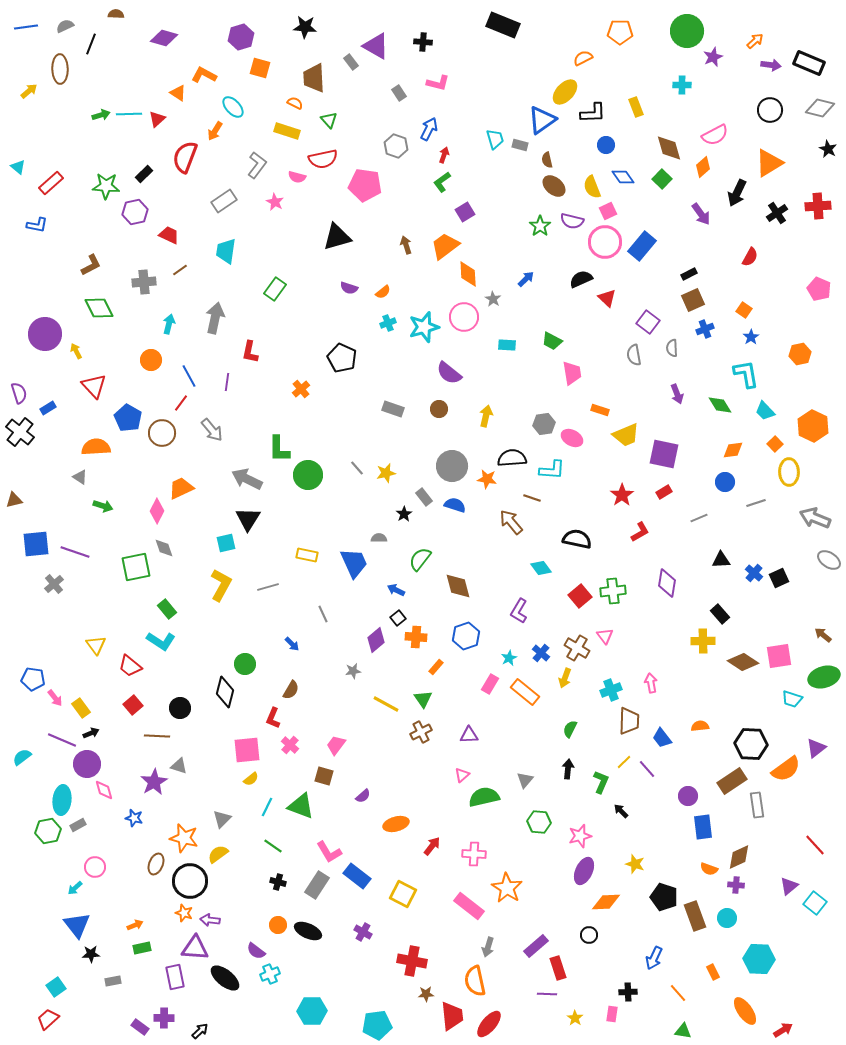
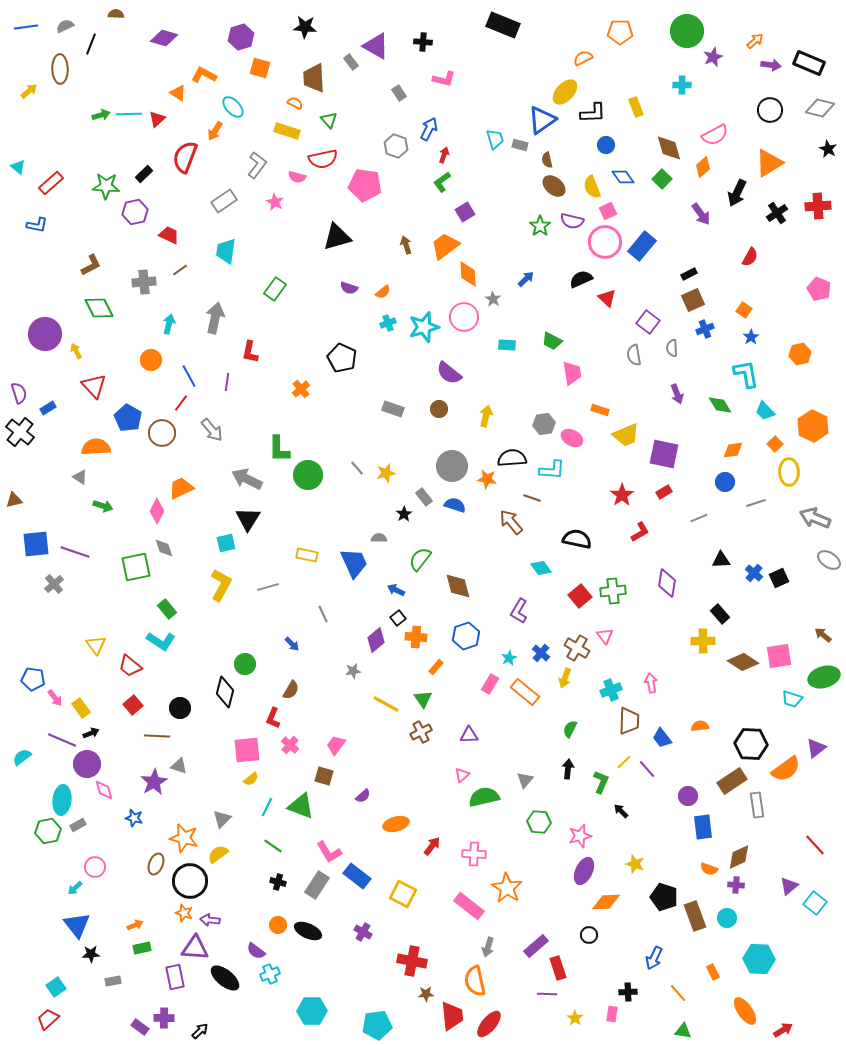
pink L-shape at (438, 83): moved 6 px right, 4 px up
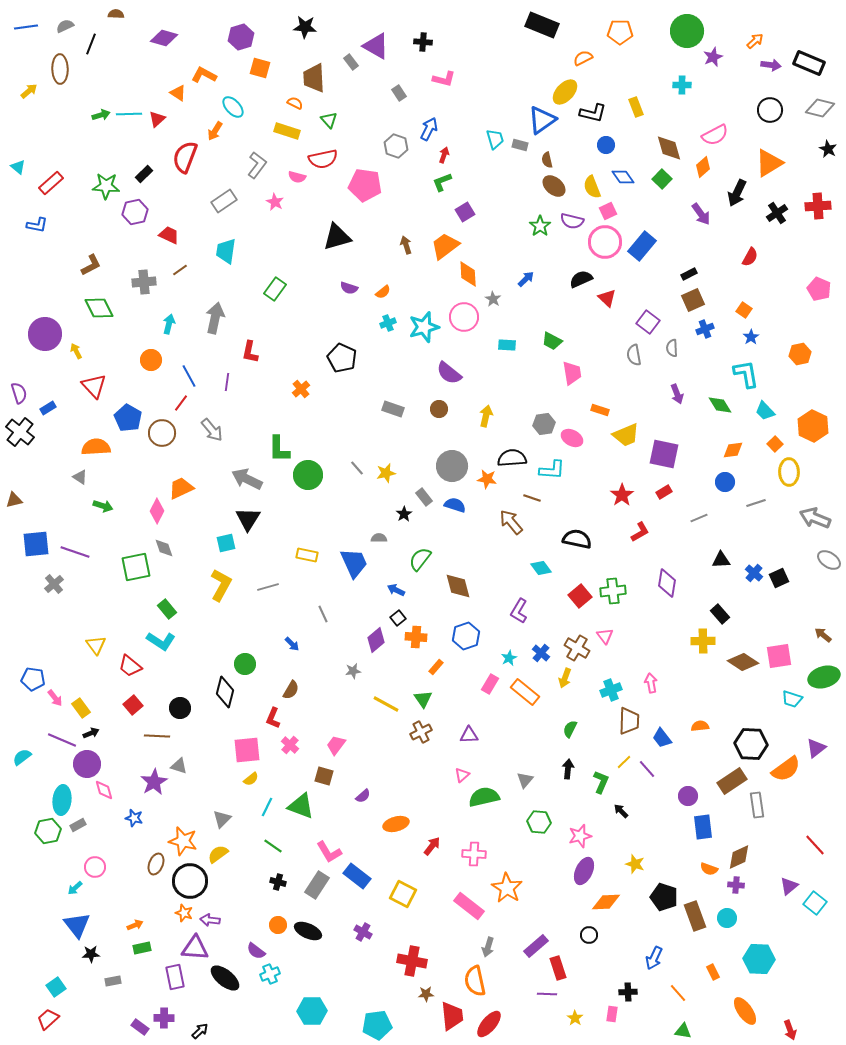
black rectangle at (503, 25): moved 39 px right
black L-shape at (593, 113): rotated 16 degrees clockwise
green L-shape at (442, 182): rotated 15 degrees clockwise
orange star at (184, 838): moved 1 px left, 3 px down
red arrow at (783, 1030): moved 7 px right; rotated 102 degrees clockwise
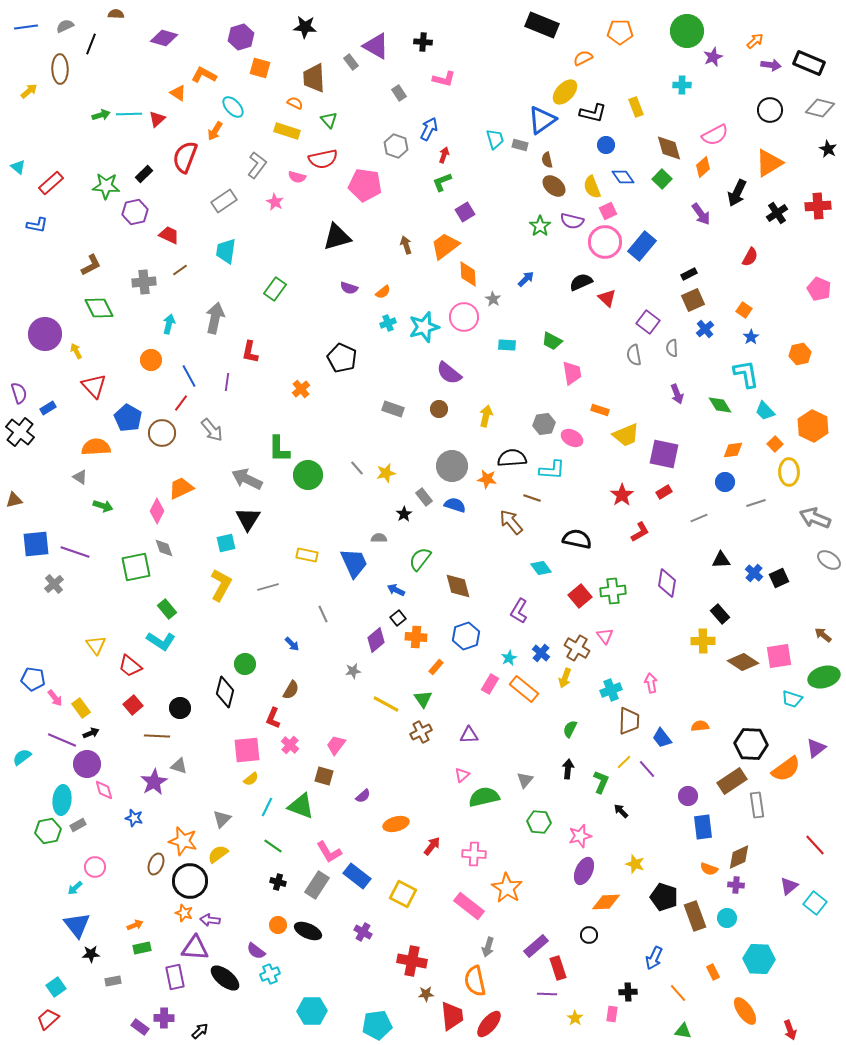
black semicircle at (581, 279): moved 3 px down
blue cross at (705, 329): rotated 18 degrees counterclockwise
orange rectangle at (525, 692): moved 1 px left, 3 px up
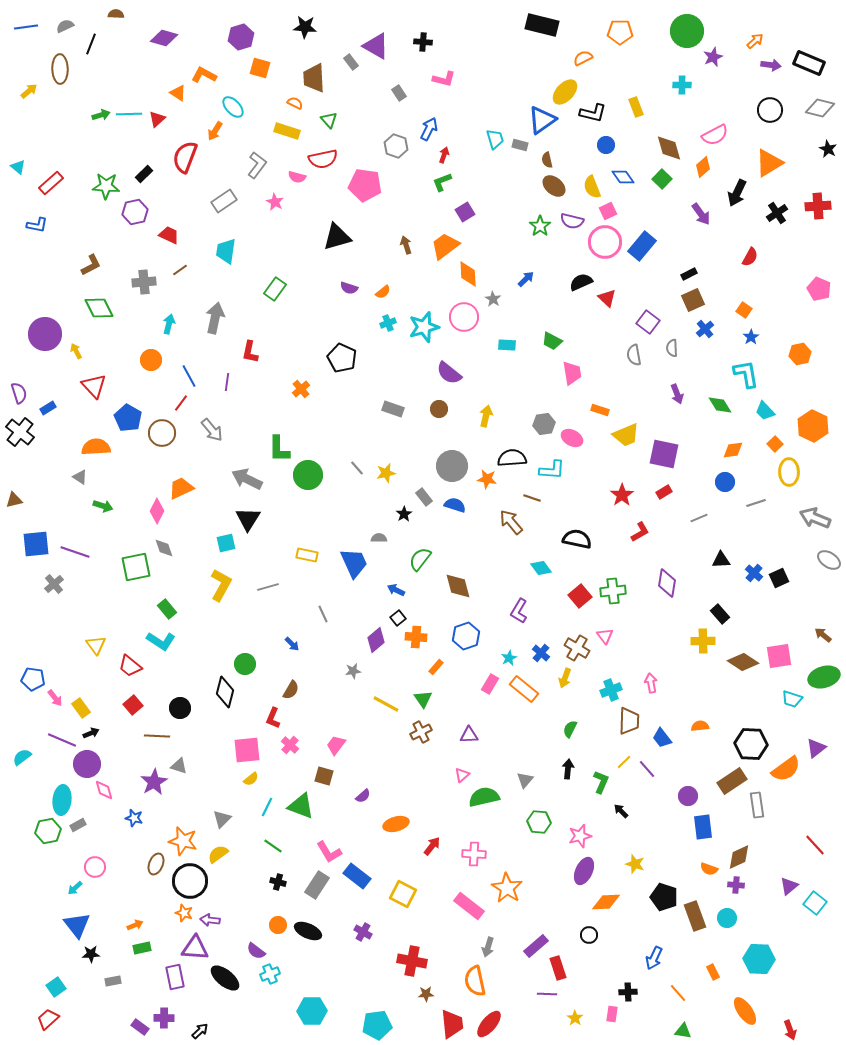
black rectangle at (542, 25): rotated 8 degrees counterclockwise
red trapezoid at (452, 1016): moved 8 px down
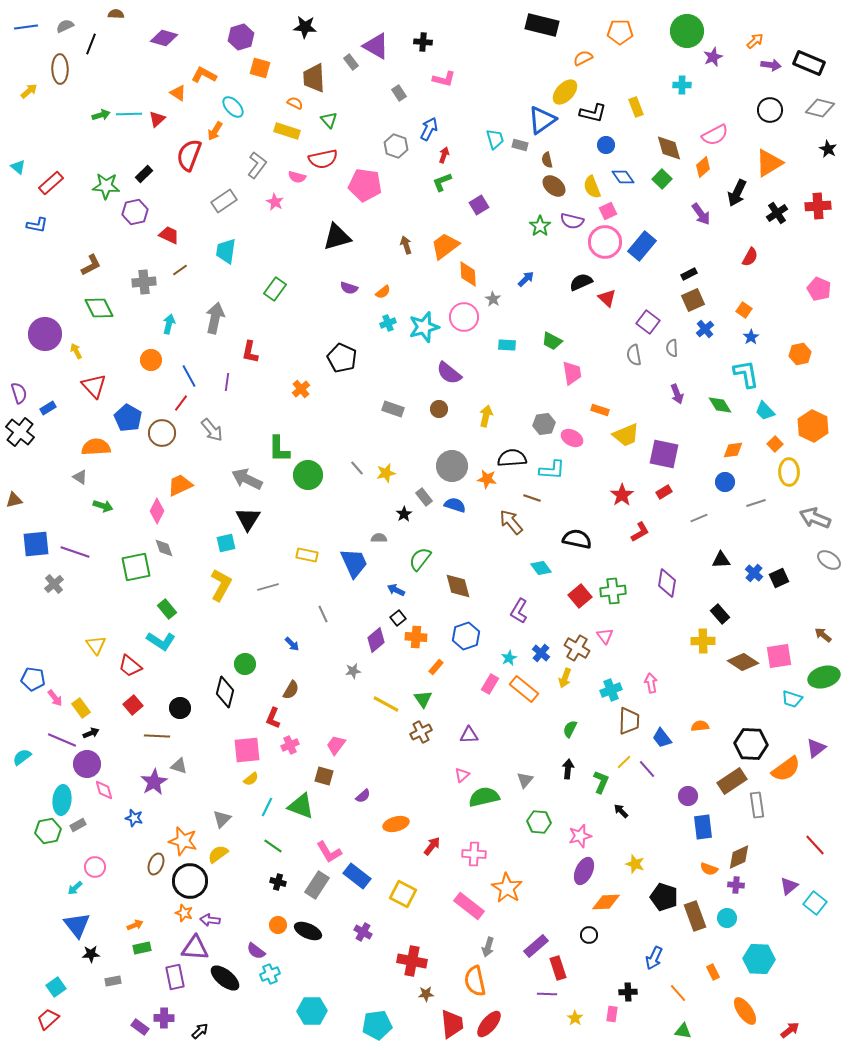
red semicircle at (185, 157): moved 4 px right, 2 px up
purple square at (465, 212): moved 14 px right, 7 px up
orange trapezoid at (181, 488): moved 1 px left, 3 px up
pink cross at (290, 745): rotated 24 degrees clockwise
red arrow at (790, 1030): rotated 108 degrees counterclockwise
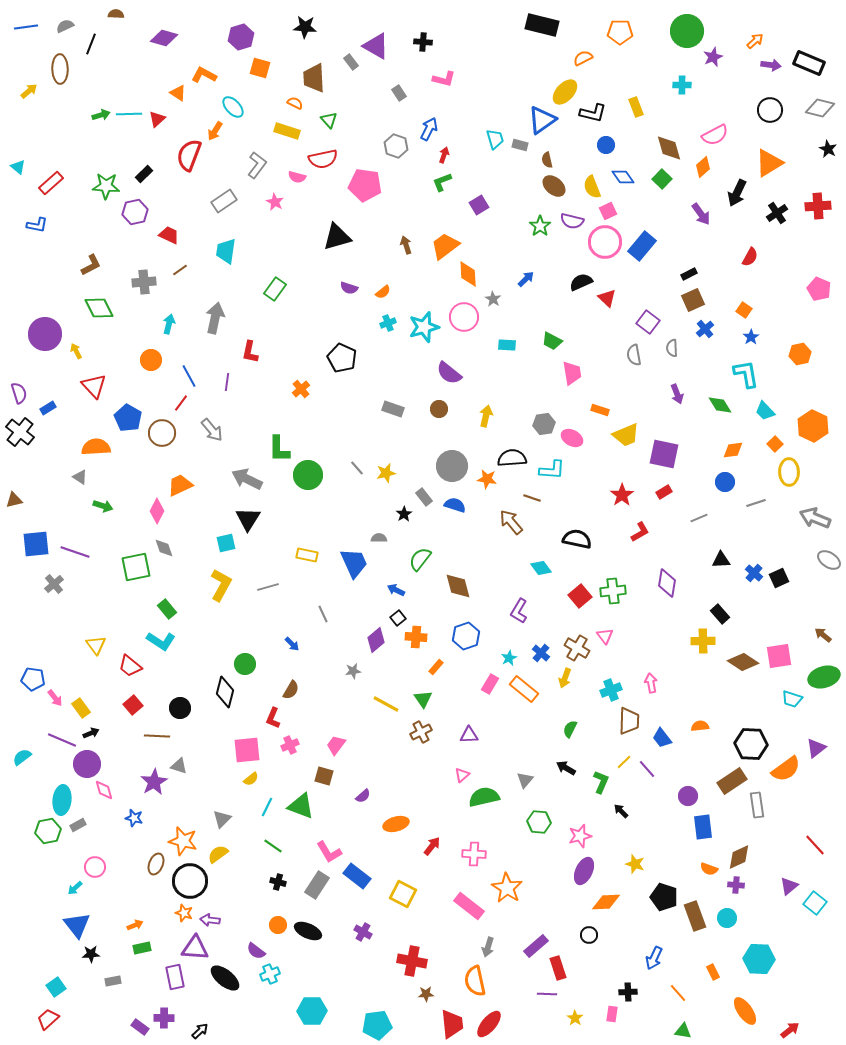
black arrow at (568, 769): moved 2 px left, 1 px up; rotated 66 degrees counterclockwise
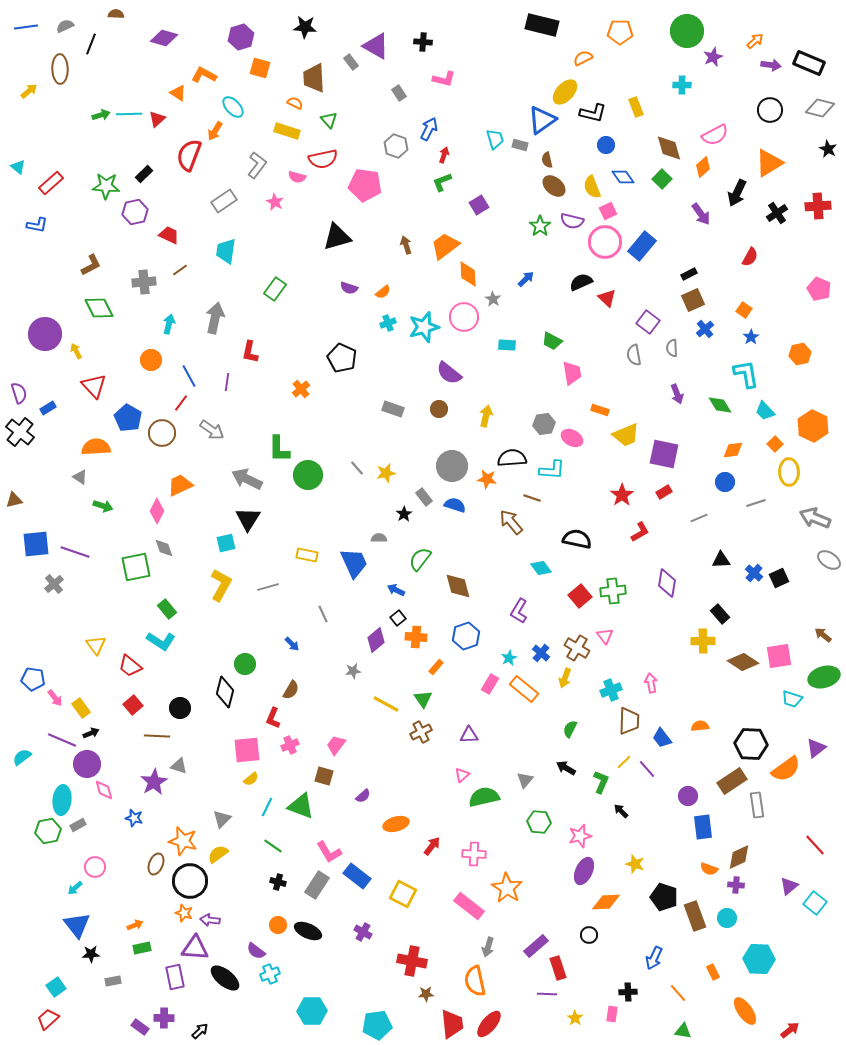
gray arrow at (212, 430): rotated 15 degrees counterclockwise
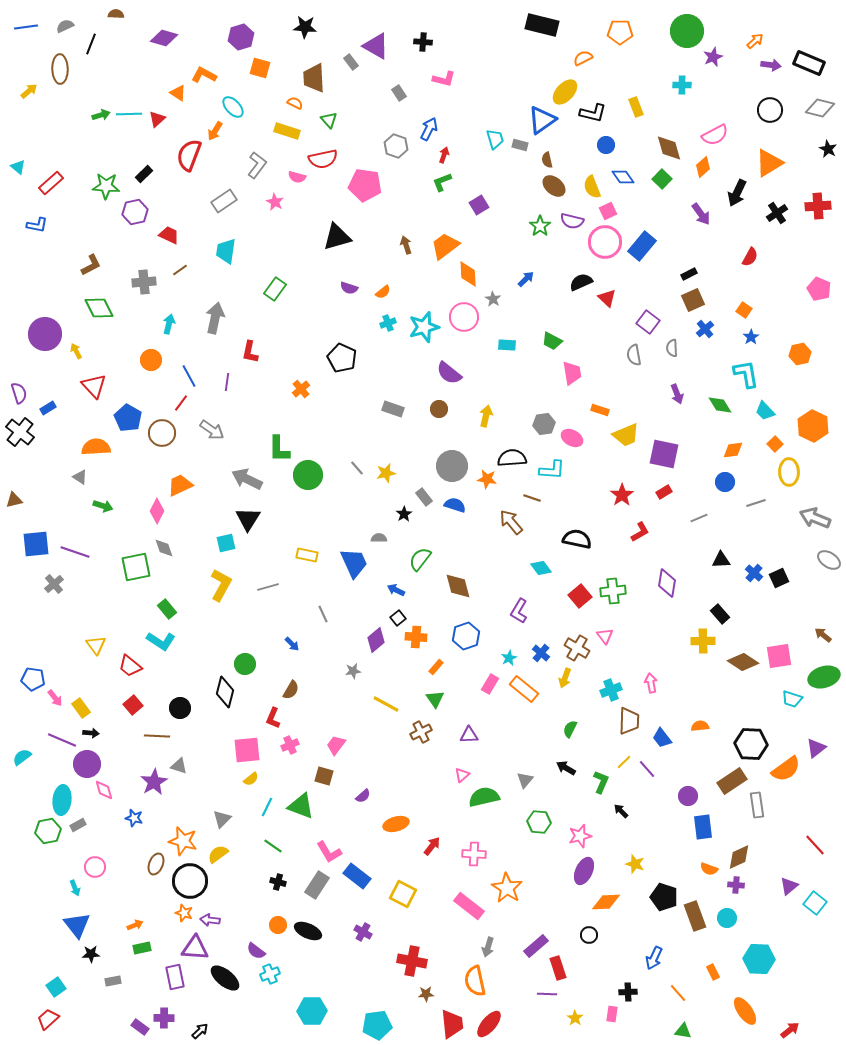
green triangle at (423, 699): moved 12 px right
black arrow at (91, 733): rotated 28 degrees clockwise
cyan arrow at (75, 888): rotated 70 degrees counterclockwise
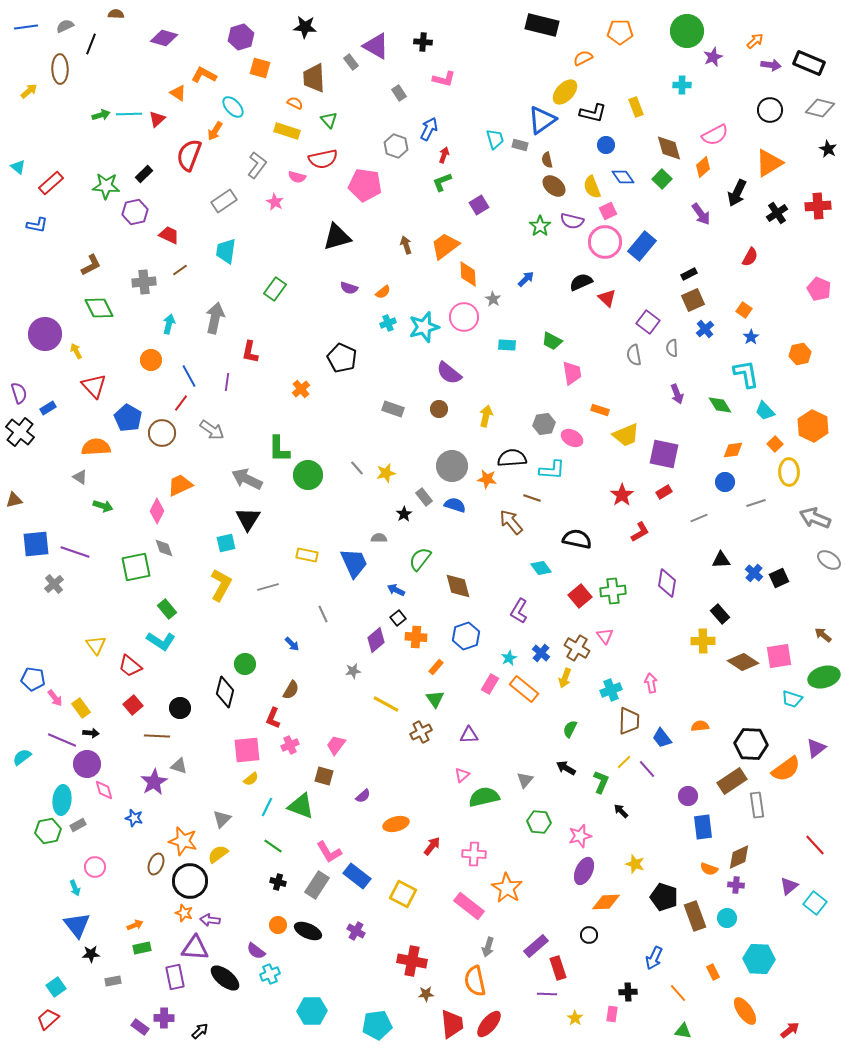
purple cross at (363, 932): moved 7 px left, 1 px up
